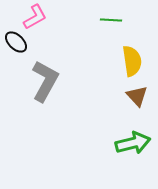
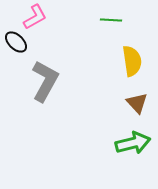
brown triangle: moved 7 px down
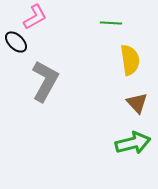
green line: moved 3 px down
yellow semicircle: moved 2 px left, 1 px up
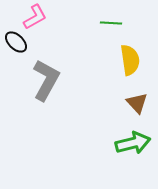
gray L-shape: moved 1 px right, 1 px up
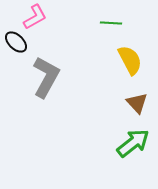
yellow semicircle: rotated 20 degrees counterclockwise
gray L-shape: moved 3 px up
green arrow: rotated 24 degrees counterclockwise
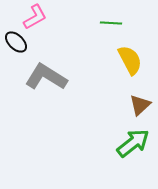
gray L-shape: rotated 87 degrees counterclockwise
brown triangle: moved 3 px right, 2 px down; rotated 30 degrees clockwise
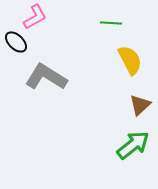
green arrow: moved 2 px down
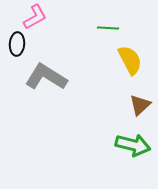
green line: moved 3 px left, 5 px down
black ellipse: moved 1 px right, 2 px down; rotated 50 degrees clockwise
green arrow: rotated 52 degrees clockwise
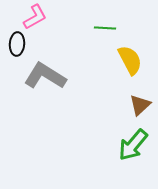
green line: moved 3 px left
gray L-shape: moved 1 px left, 1 px up
green arrow: rotated 116 degrees clockwise
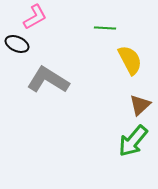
black ellipse: rotated 70 degrees counterclockwise
gray L-shape: moved 3 px right, 4 px down
green arrow: moved 4 px up
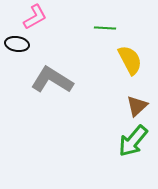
black ellipse: rotated 15 degrees counterclockwise
gray L-shape: moved 4 px right
brown triangle: moved 3 px left, 1 px down
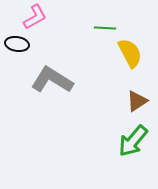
yellow semicircle: moved 7 px up
brown triangle: moved 5 px up; rotated 10 degrees clockwise
